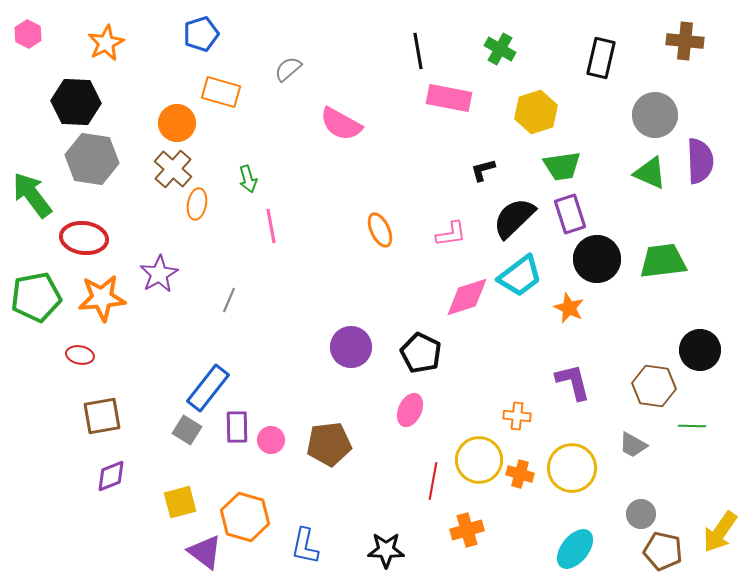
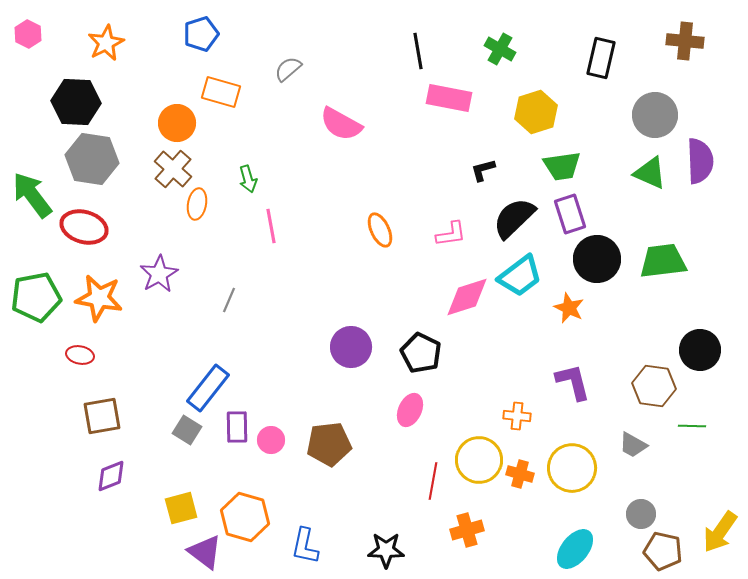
red ellipse at (84, 238): moved 11 px up; rotated 9 degrees clockwise
orange star at (102, 298): moved 3 px left; rotated 15 degrees clockwise
yellow square at (180, 502): moved 1 px right, 6 px down
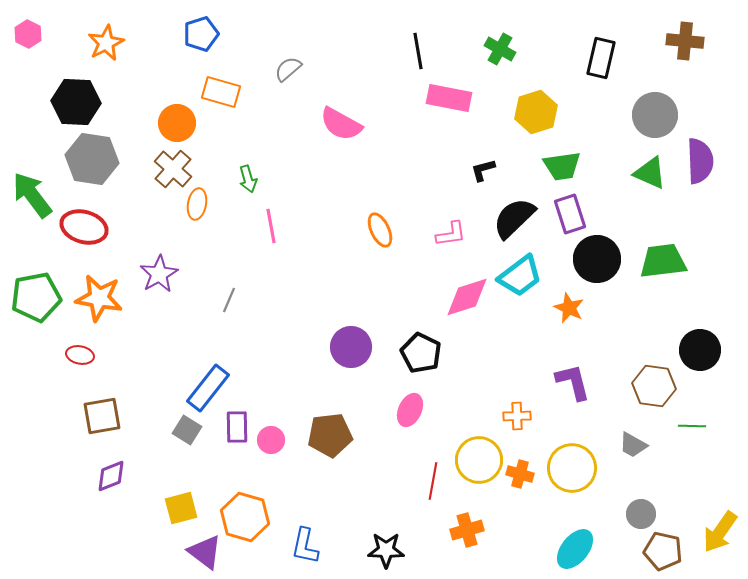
orange cross at (517, 416): rotated 8 degrees counterclockwise
brown pentagon at (329, 444): moved 1 px right, 9 px up
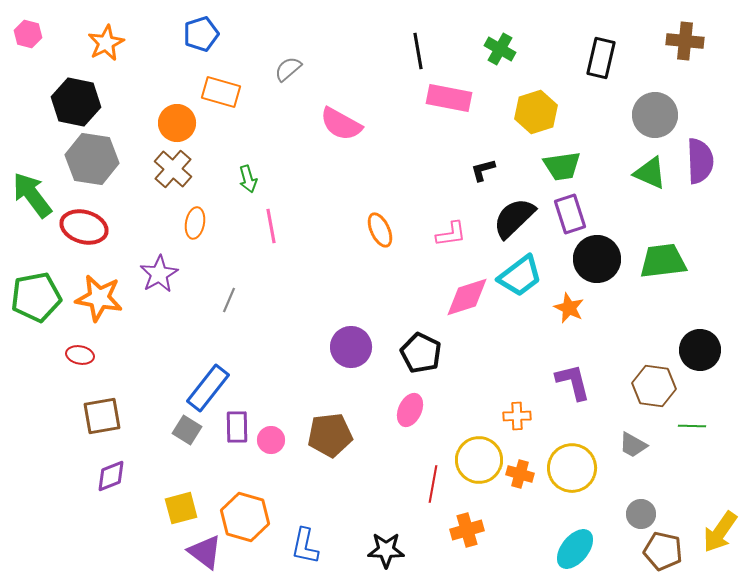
pink hexagon at (28, 34): rotated 12 degrees counterclockwise
black hexagon at (76, 102): rotated 9 degrees clockwise
orange ellipse at (197, 204): moved 2 px left, 19 px down
red line at (433, 481): moved 3 px down
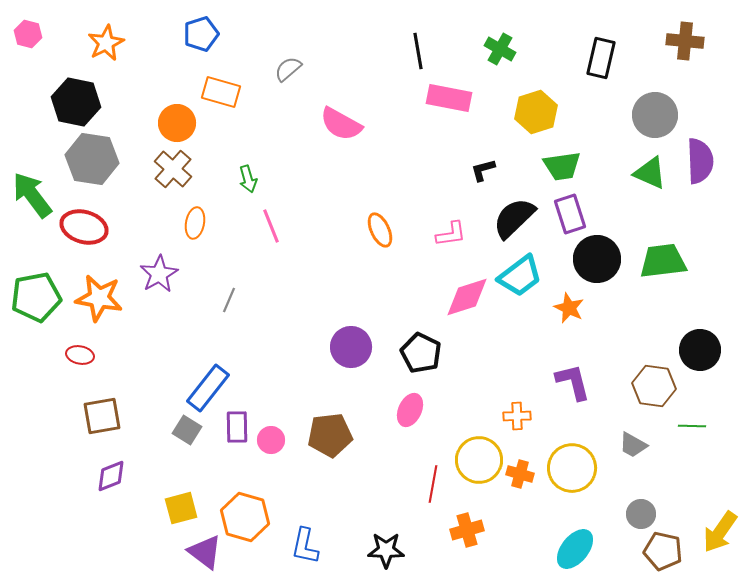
pink line at (271, 226): rotated 12 degrees counterclockwise
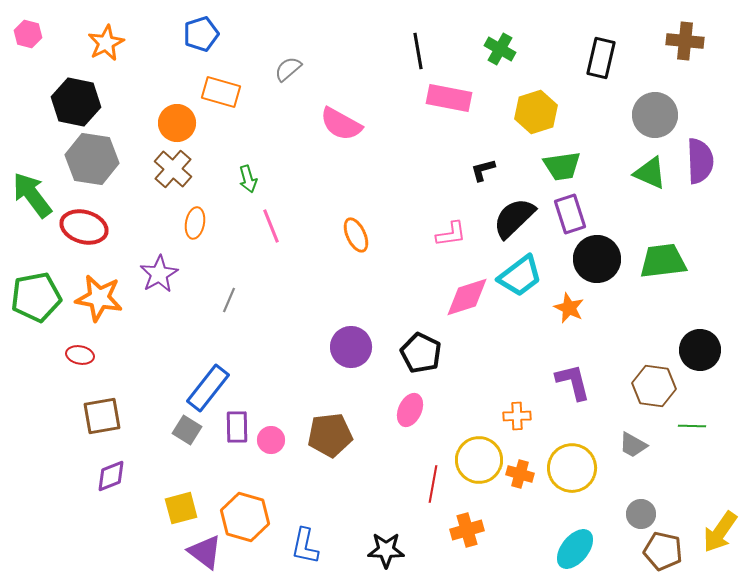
orange ellipse at (380, 230): moved 24 px left, 5 px down
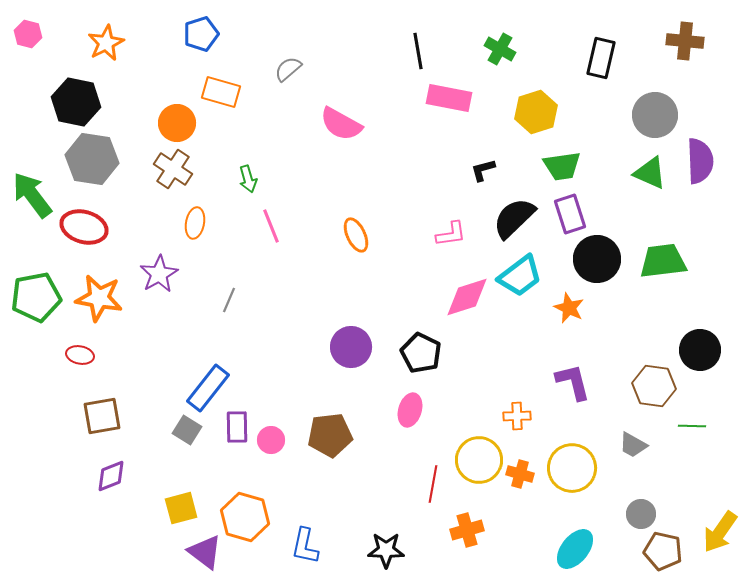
brown cross at (173, 169): rotated 9 degrees counterclockwise
pink ellipse at (410, 410): rotated 8 degrees counterclockwise
